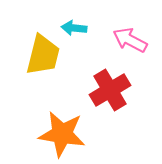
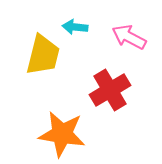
cyan arrow: moved 1 px right, 1 px up
pink arrow: moved 1 px left, 3 px up
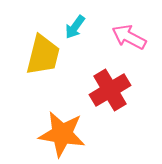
cyan arrow: rotated 60 degrees counterclockwise
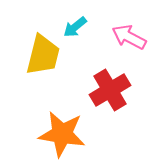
cyan arrow: rotated 15 degrees clockwise
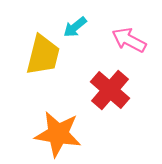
pink arrow: moved 3 px down
red cross: rotated 18 degrees counterclockwise
orange star: moved 4 px left
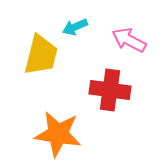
cyan arrow: rotated 15 degrees clockwise
yellow trapezoid: moved 2 px left
red cross: rotated 33 degrees counterclockwise
